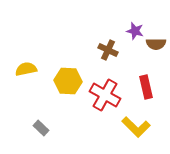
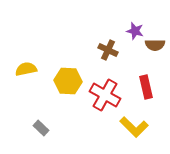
brown semicircle: moved 1 px left, 1 px down
yellow L-shape: moved 2 px left
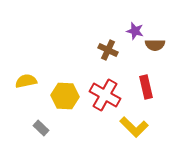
yellow semicircle: moved 12 px down
yellow hexagon: moved 3 px left, 15 px down
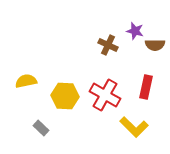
brown cross: moved 5 px up
red rectangle: rotated 25 degrees clockwise
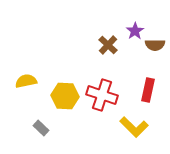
purple star: rotated 24 degrees clockwise
brown cross: rotated 18 degrees clockwise
red rectangle: moved 2 px right, 3 px down
red cross: moved 3 px left; rotated 12 degrees counterclockwise
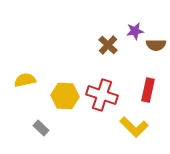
purple star: rotated 24 degrees clockwise
brown semicircle: moved 1 px right
yellow semicircle: moved 1 px left, 1 px up
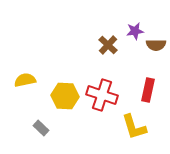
yellow L-shape: rotated 28 degrees clockwise
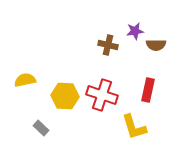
brown cross: rotated 30 degrees counterclockwise
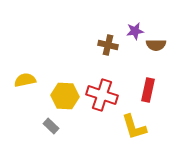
gray rectangle: moved 10 px right, 2 px up
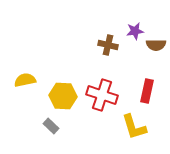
red rectangle: moved 1 px left, 1 px down
yellow hexagon: moved 2 px left
